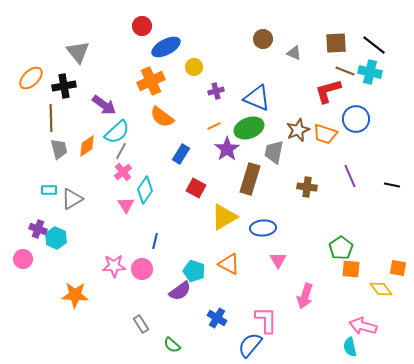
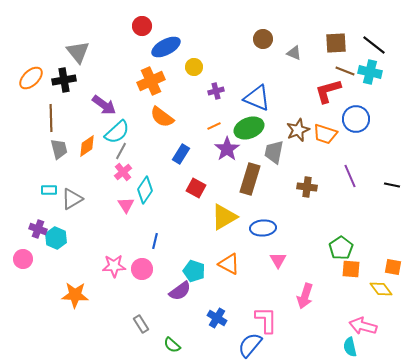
black cross at (64, 86): moved 6 px up
orange square at (398, 268): moved 5 px left, 1 px up
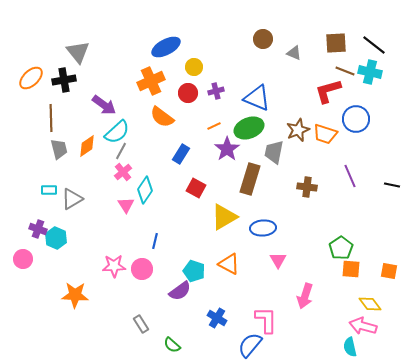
red circle at (142, 26): moved 46 px right, 67 px down
orange square at (393, 267): moved 4 px left, 4 px down
yellow diamond at (381, 289): moved 11 px left, 15 px down
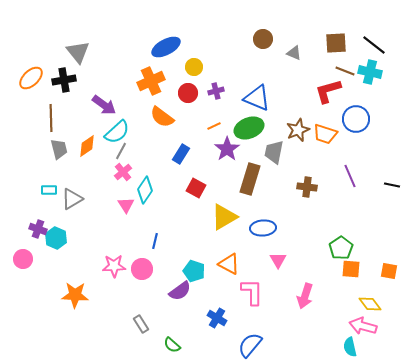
pink L-shape at (266, 320): moved 14 px left, 28 px up
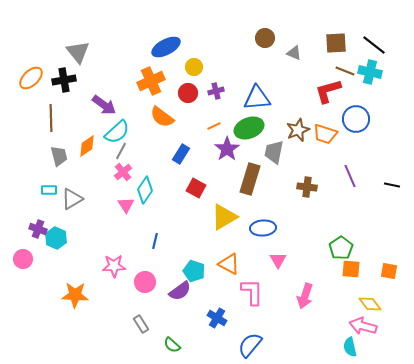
brown circle at (263, 39): moved 2 px right, 1 px up
blue triangle at (257, 98): rotated 28 degrees counterclockwise
gray trapezoid at (59, 149): moved 7 px down
pink circle at (142, 269): moved 3 px right, 13 px down
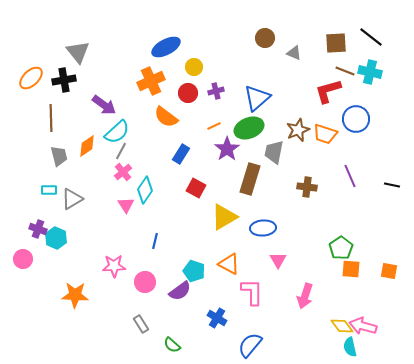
black line at (374, 45): moved 3 px left, 8 px up
blue triangle at (257, 98): rotated 36 degrees counterclockwise
orange semicircle at (162, 117): moved 4 px right
yellow diamond at (370, 304): moved 28 px left, 22 px down
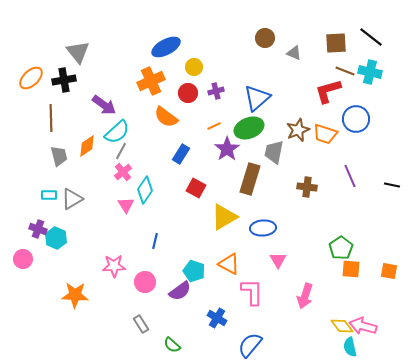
cyan rectangle at (49, 190): moved 5 px down
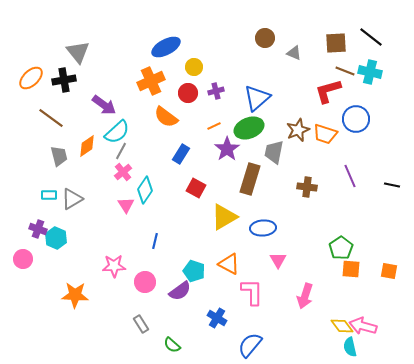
brown line at (51, 118): rotated 52 degrees counterclockwise
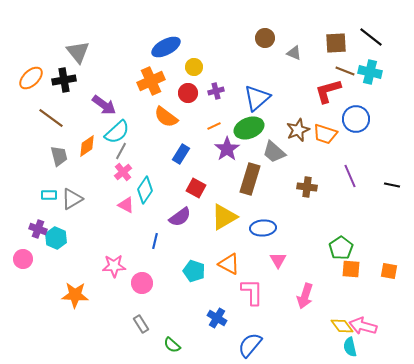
gray trapezoid at (274, 152): rotated 60 degrees counterclockwise
pink triangle at (126, 205): rotated 30 degrees counterclockwise
pink circle at (145, 282): moved 3 px left, 1 px down
purple semicircle at (180, 291): moved 74 px up
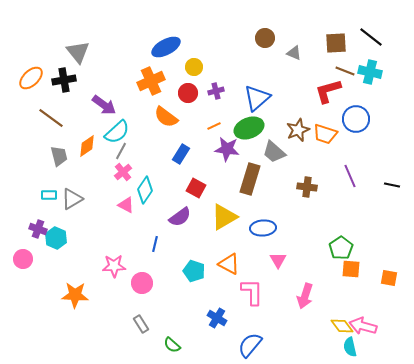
purple star at (227, 149): rotated 30 degrees counterclockwise
blue line at (155, 241): moved 3 px down
orange square at (389, 271): moved 7 px down
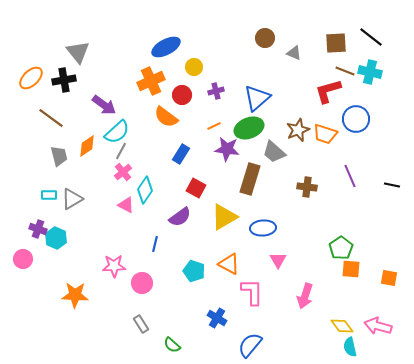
red circle at (188, 93): moved 6 px left, 2 px down
pink arrow at (363, 326): moved 15 px right
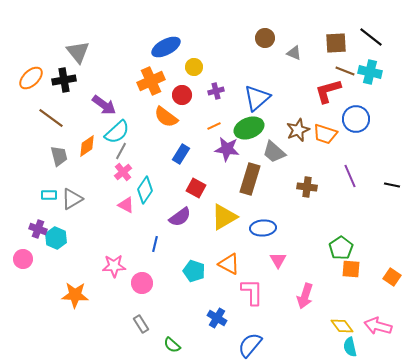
orange square at (389, 278): moved 3 px right, 1 px up; rotated 24 degrees clockwise
